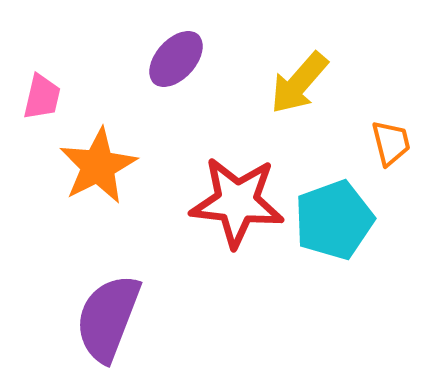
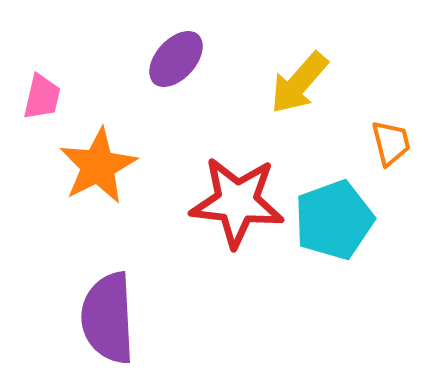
purple semicircle: rotated 24 degrees counterclockwise
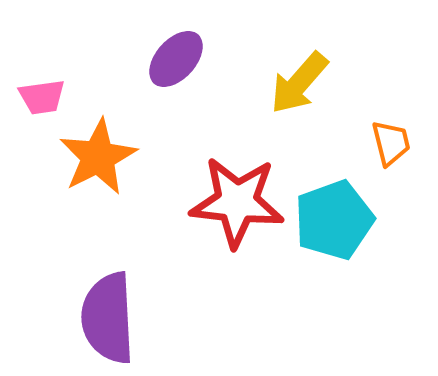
pink trapezoid: rotated 69 degrees clockwise
orange star: moved 9 px up
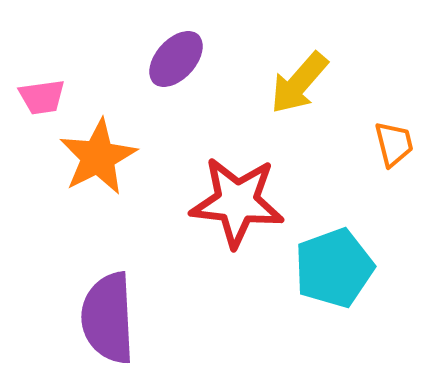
orange trapezoid: moved 3 px right, 1 px down
cyan pentagon: moved 48 px down
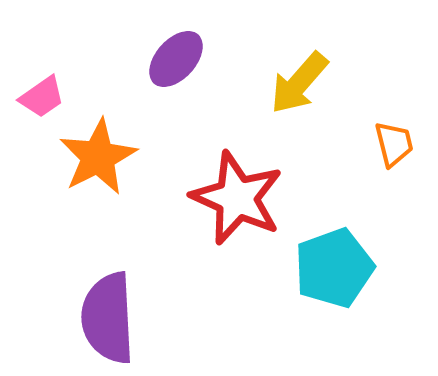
pink trapezoid: rotated 27 degrees counterclockwise
red star: moved 4 px up; rotated 18 degrees clockwise
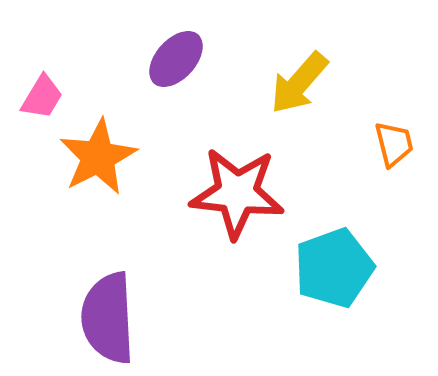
pink trapezoid: rotated 24 degrees counterclockwise
red star: moved 5 px up; rotated 18 degrees counterclockwise
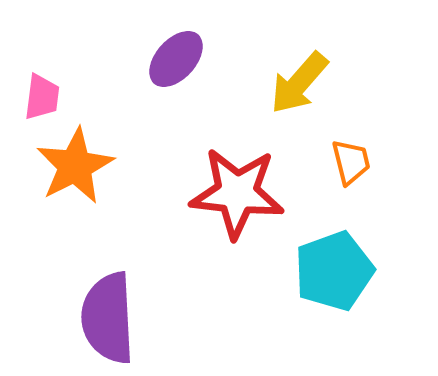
pink trapezoid: rotated 24 degrees counterclockwise
orange trapezoid: moved 43 px left, 18 px down
orange star: moved 23 px left, 9 px down
cyan pentagon: moved 3 px down
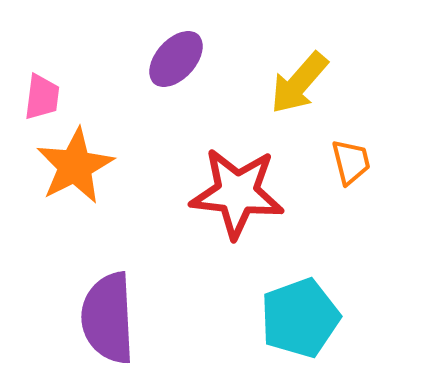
cyan pentagon: moved 34 px left, 47 px down
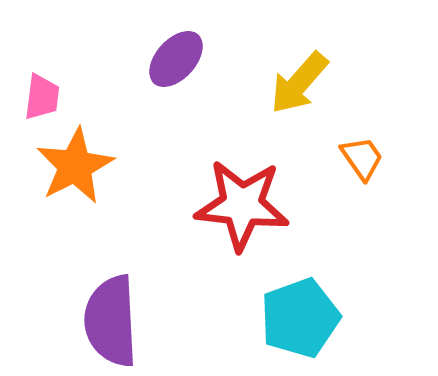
orange trapezoid: moved 11 px right, 4 px up; rotated 21 degrees counterclockwise
red star: moved 5 px right, 12 px down
purple semicircle: moved 3 px right, 3 px down
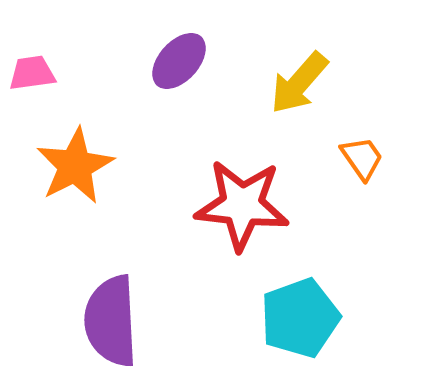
purple ellipse: moved 3 px right, 2 px down
pink trapezoid: moved 10 px left, 24 px up; rotated 105 degrees counterclockwise
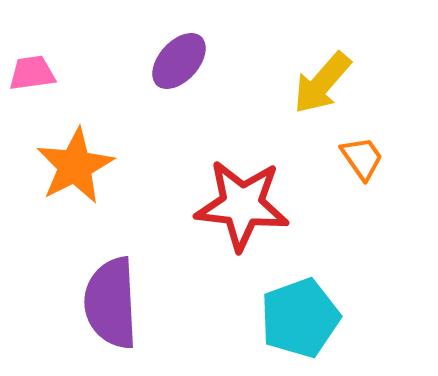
yellow arrow: moved 23 px right
purple semicircle: moved 18 px up
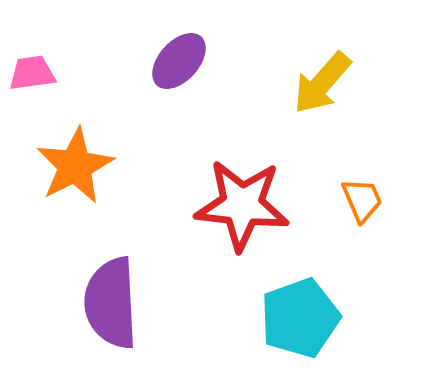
orange trapezoid: moved 42 px down; rotated 12 degrees clockwise
